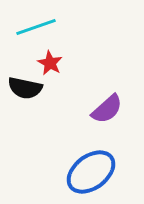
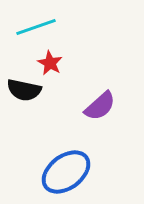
black semicircle: moved 1 px left, 2 px down
purple semicircle: moved 7 px left, 3 px up
blue ellipse: moved 25 px left
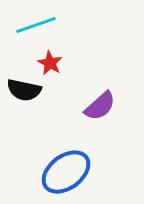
cyan line: moved 2 px up
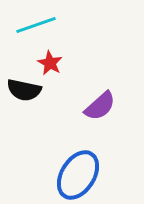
blue ellipse: moved 12 px right, 3 px down; rotated 21 degrees counterclockwise
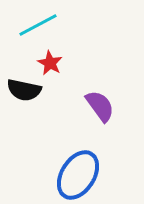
cyan line: moved 2 px right; rotated 9 degrees counterclockwise
purple semicircle: rotated 84 degrees counterclockwise
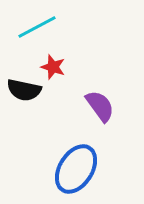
cyan line: moved 1 px left, 2 px down
red star: moved 3 px right, 4 px down; rotated 10 degrees counterclockwise
blue ellipse: moved 2 px left, 6 px up
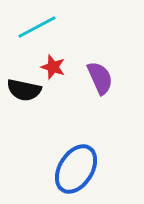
purple semicircle: moved 28 px up; rotated 12 degrees clockwise
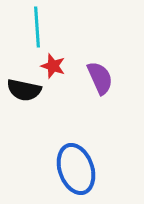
cyan line: rotated 66 degrees counterclockwise
red star: moved 1 px up
blue ellipse: rotated 51 degrees counterclockwise
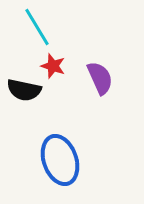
cyan line: rotated 27 degrees counterclockwise
blue ellipse: moved 16 px left, 9 px up
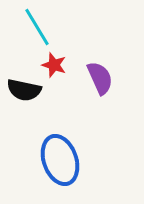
red star: moved 1 px right, 1 px up
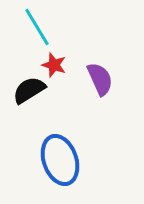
purple semicircle: moved 1 px down
black semicircle: moved 5 px right; rotated 136 degrees clockwise
